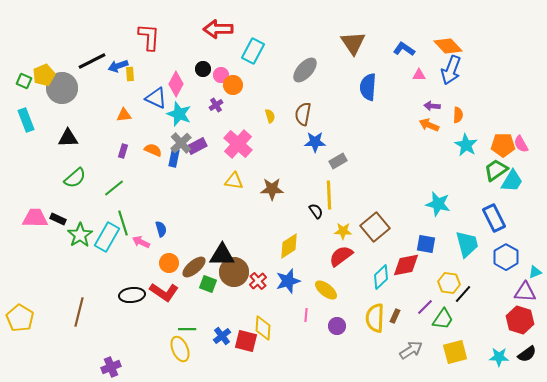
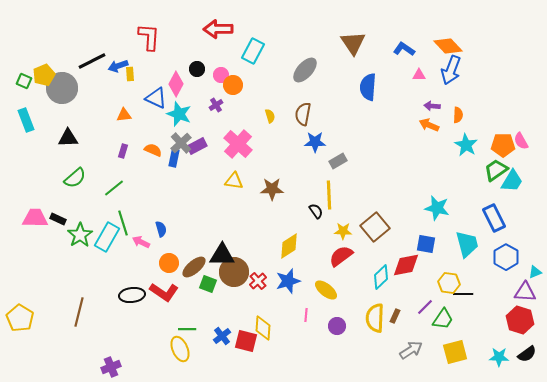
black circle at (203, 69): moved 6 px left
pink semicircle at (521, 144): moved 3 px up
cyan star at (438, 204): moved 1 px left, 4 px down
black line at (463, 294): rotated 48 degrees clockwise
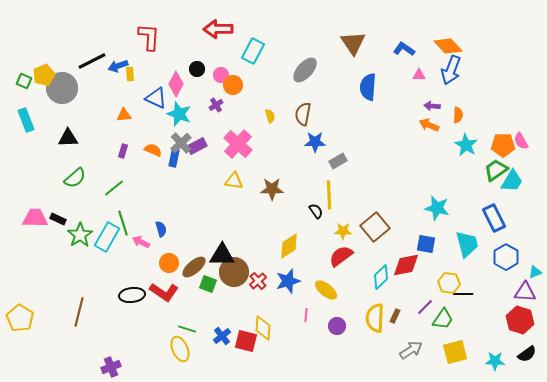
green line at (187, 329): rotated 18 degrees clockwise
cyan star at (499, 357): moved 4 px left, 4 px down
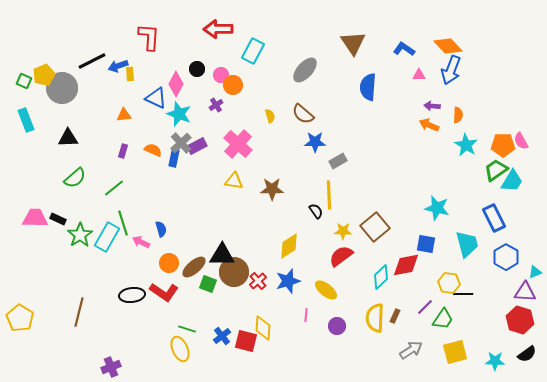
brown semicircle at (303, 114): rotated 60 degrees counterclockwise
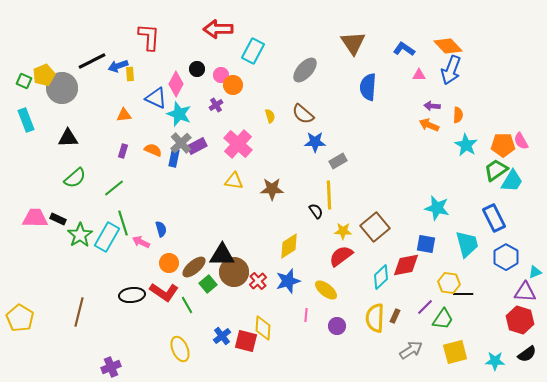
green square at (208, 284): rotated 30 degrees clockwise
green line at (187, 329): moved 24 px up; rotated 42 degrees clockwise
